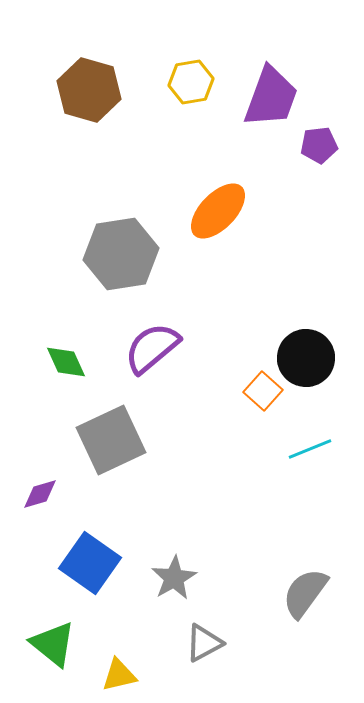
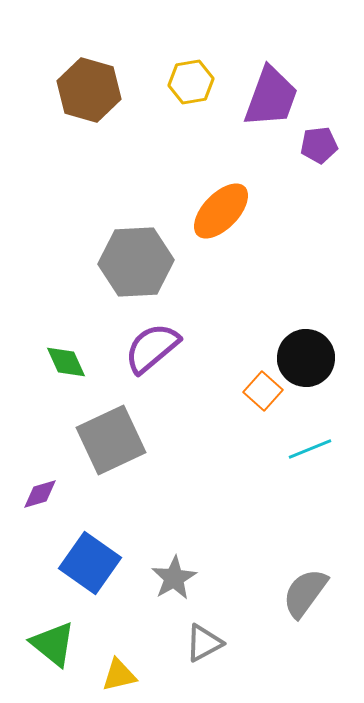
orange ellipse: moved 3 px right
gray hexagon: moved 15 px right, 8 px down; rotated 6 degrees clockwise
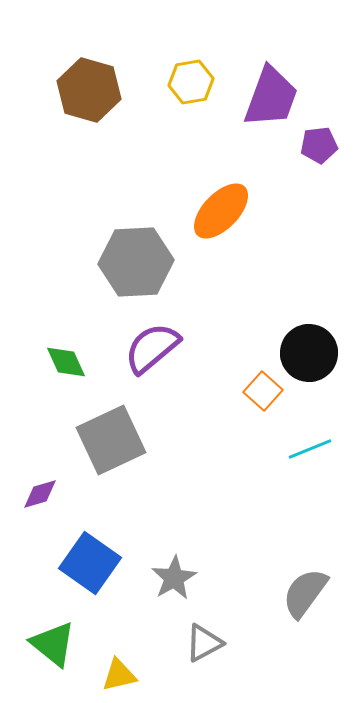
black circle: moved 3 px right, 5 px up
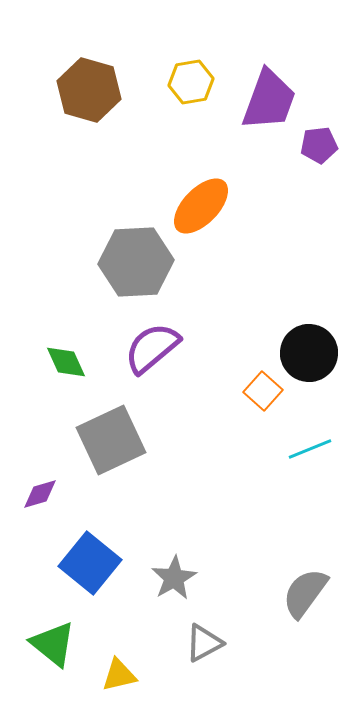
purple trapezoid: moved 2 px left, 3 px down
orange ellipse: moved 20 px left, 5 px up
blue square: rotated 4 degrees clockwise
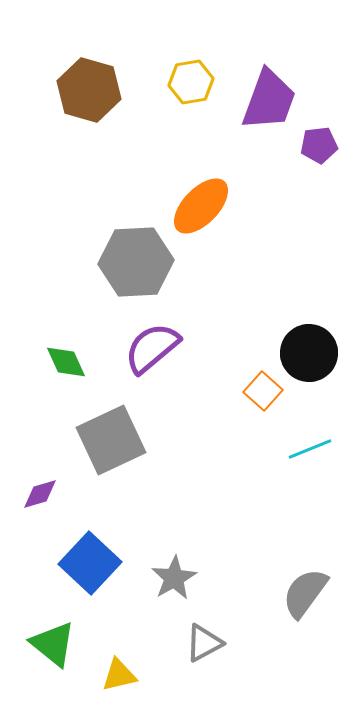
blue square: rotated 4 degrees clockwise
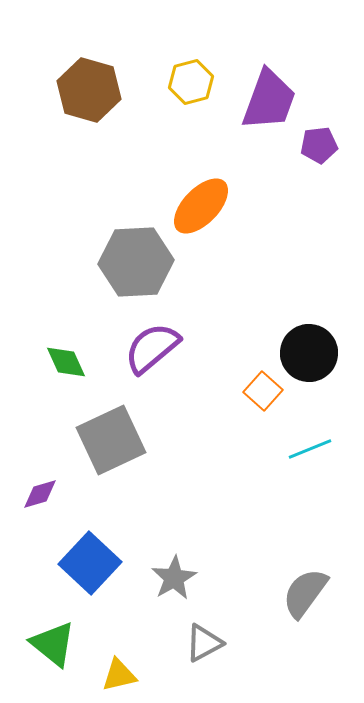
yellow hexagon: rotated 6 degrees counterclockwise
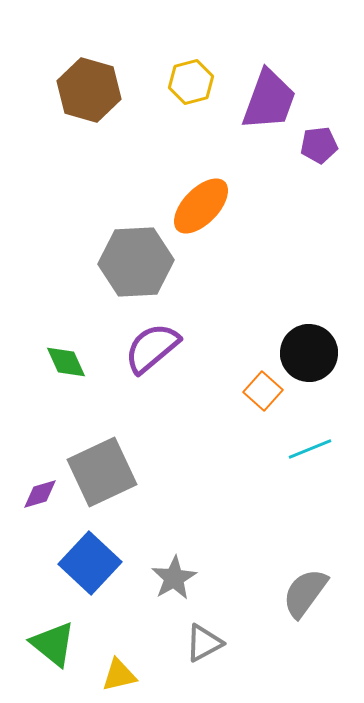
gray square: moved 9 px left, 32 px down
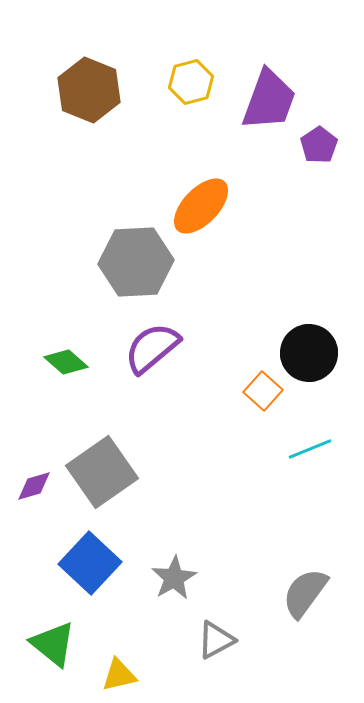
brown hexagon: rotated 6 degrees clockwise
purple pentagon: rotated 27 degrees counterclockwise
green diamond: rotated 24 degrees counterclockwise
gray square: rotated 10 degrees counterclockwise
purple diamond: moved 6 px left, 8 px up
gray triangle: moved 12 px right, 3 px up
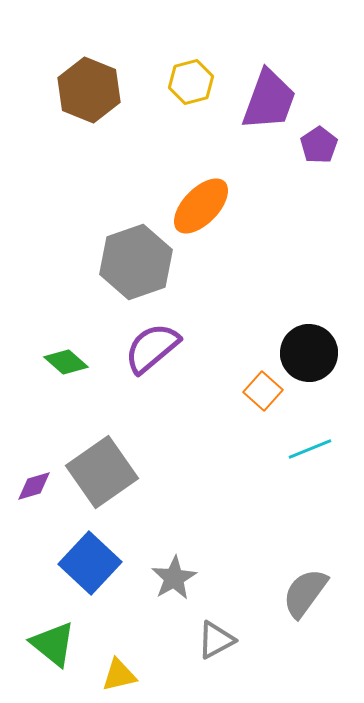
gray hexagon: rotated 16 degrees counterclockwise
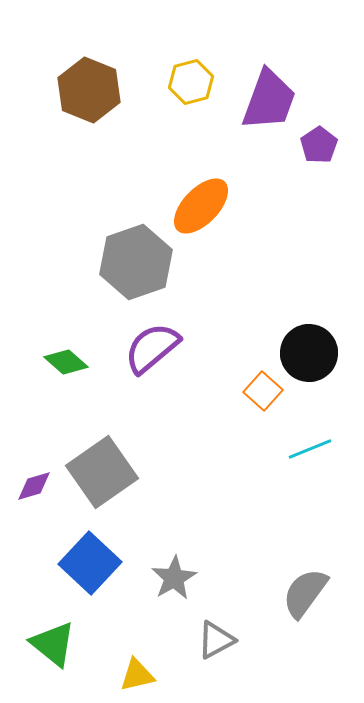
yellow triangle: moved 18 px right
